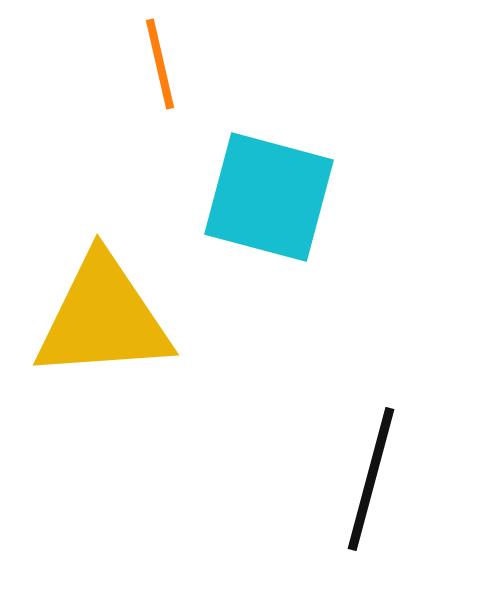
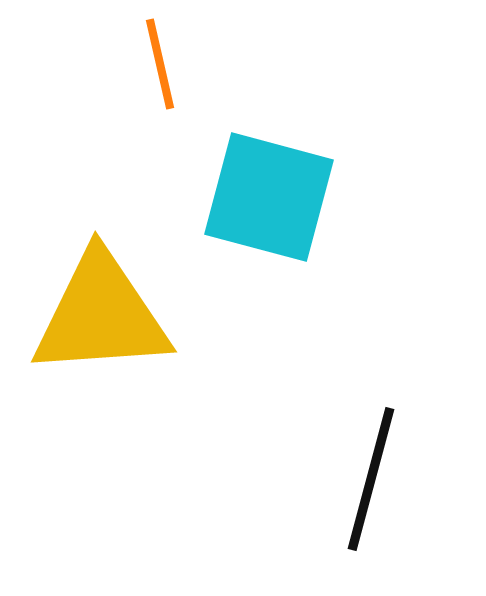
yellow triangle: moved 2 px left, 3 px up
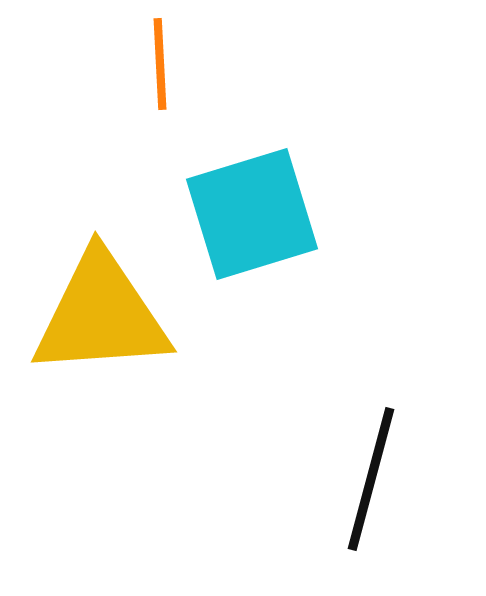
orange line: rotated 10 degrees clockwise
cyan square: moved 17 px left, 17 px down; rotated 32 degrees counterclockwise
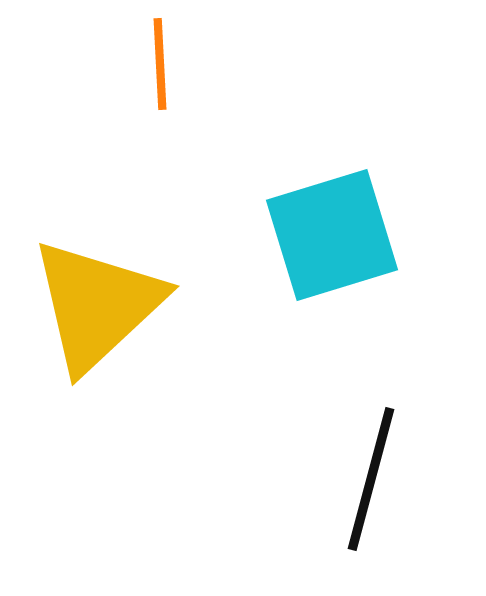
cyan square: moved 80 px right, 21 px down
yellow triangle: moved 4 px left, 10 px up; rotated 39 degrees counterclockwise
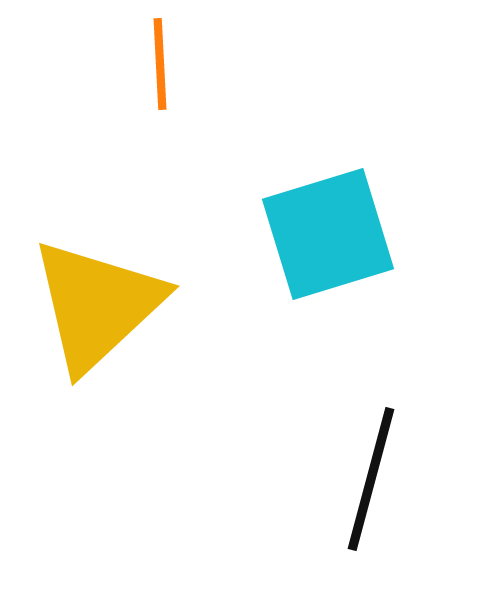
cyan square: moved 4 px left, 1 px up
